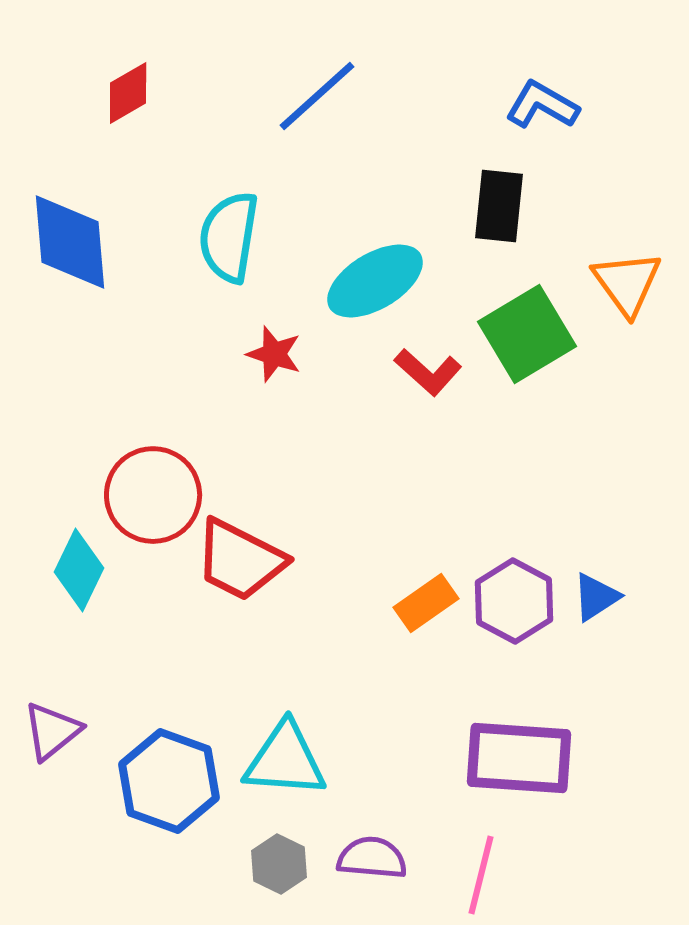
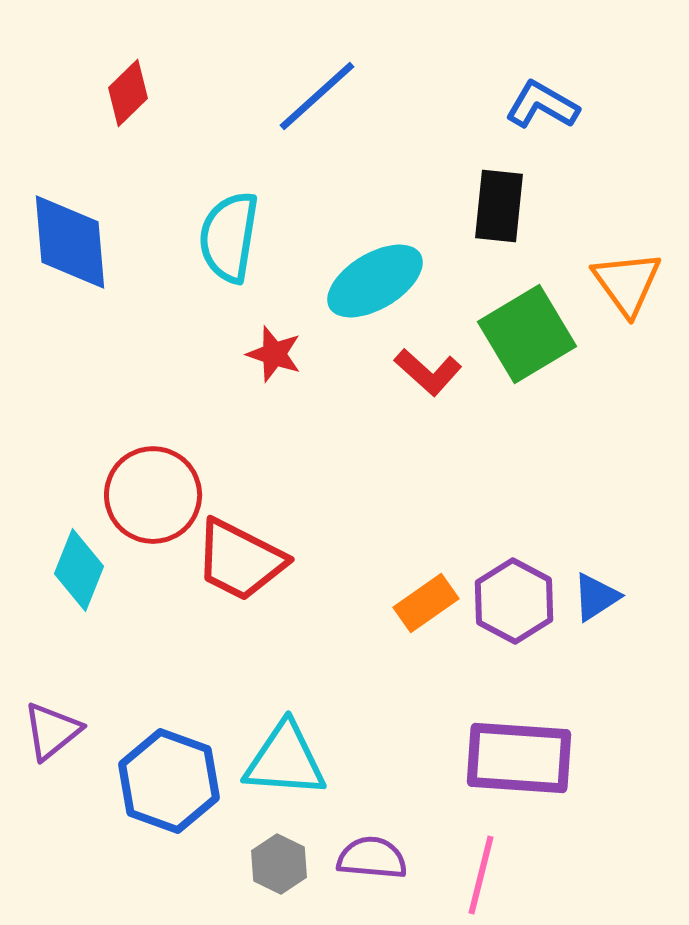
red diamond: rotated 14 degrees counterclockwise
cyan diamond: rotated 4 degrees counterclockwise
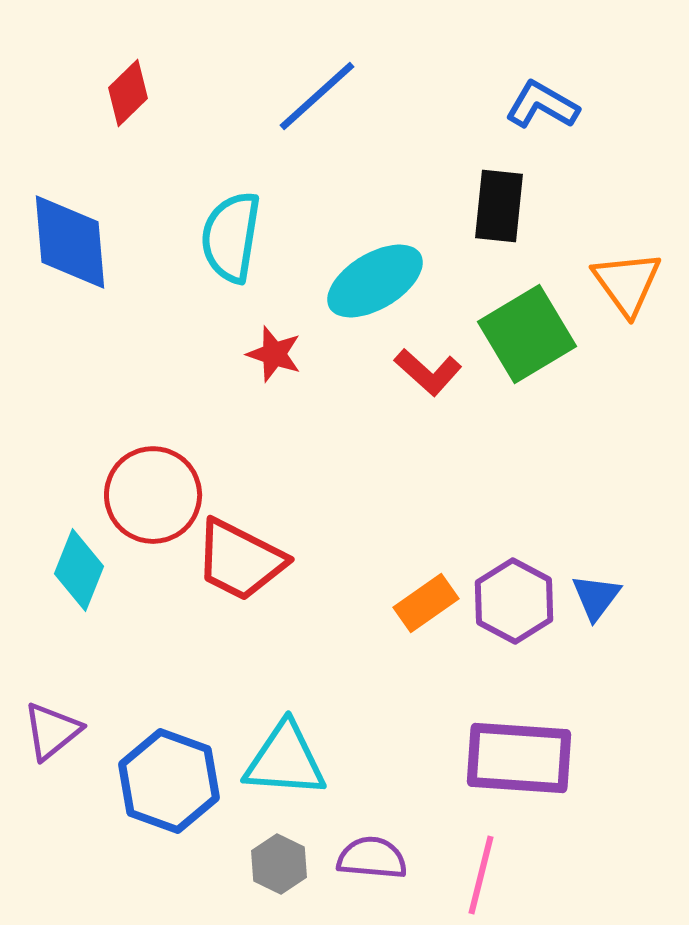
cyan semicircle: moved 2 px right
blue triangle: rotated 20 degrees counterclockwise
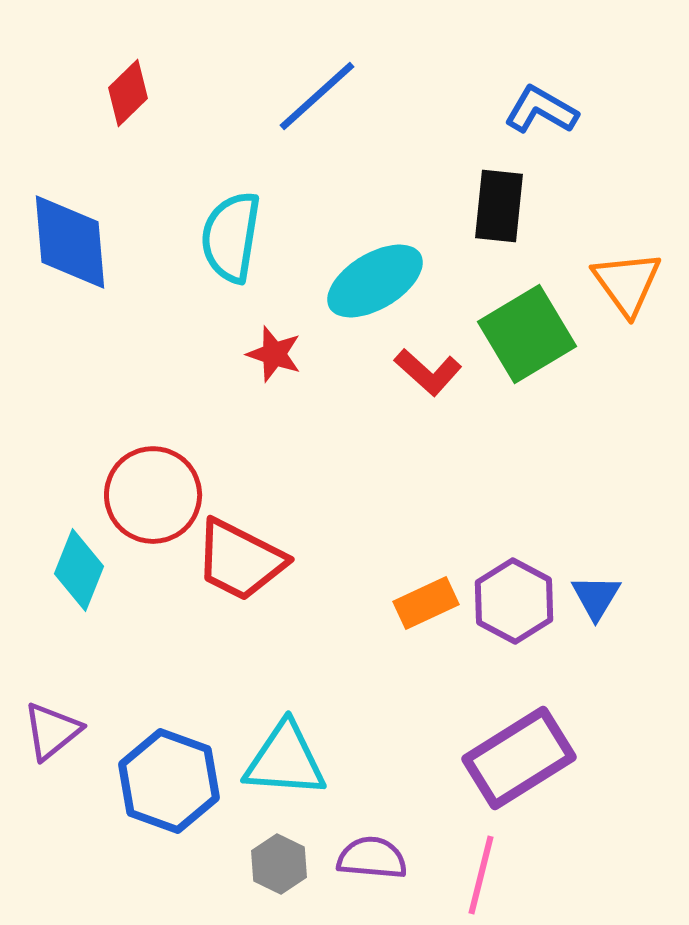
blue L-shape: moved 1 px left, 5 px down
blue triangle: rotated 6 degrees counterclockwise
orange rectangle: rotated 10 degrees clockwise
purple rectangle: rotated 36 degrees counterclockwise
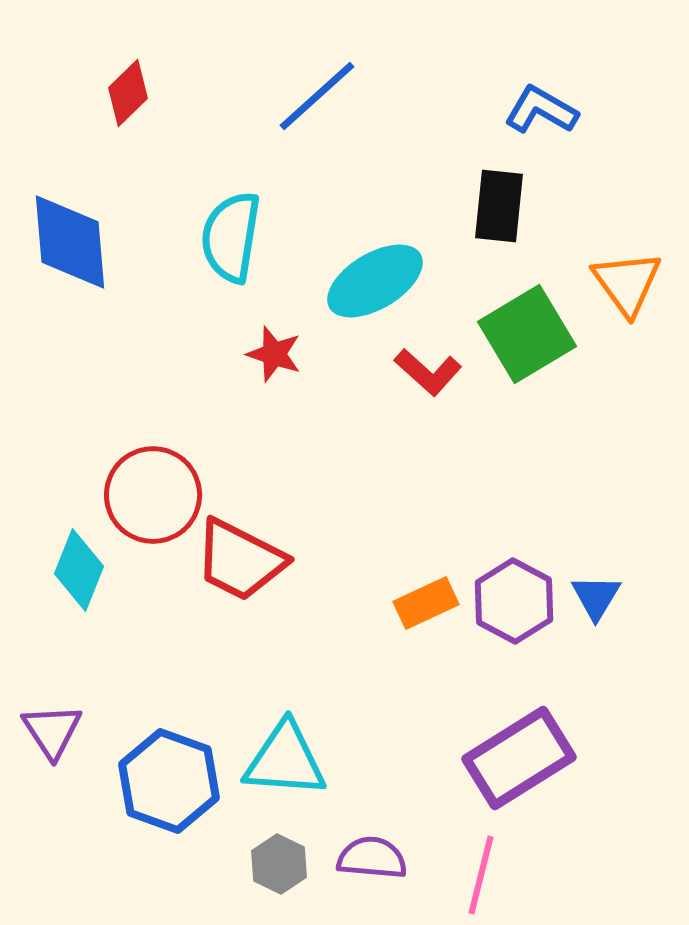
purple triangle: rotated 24 degrees counterclockwise
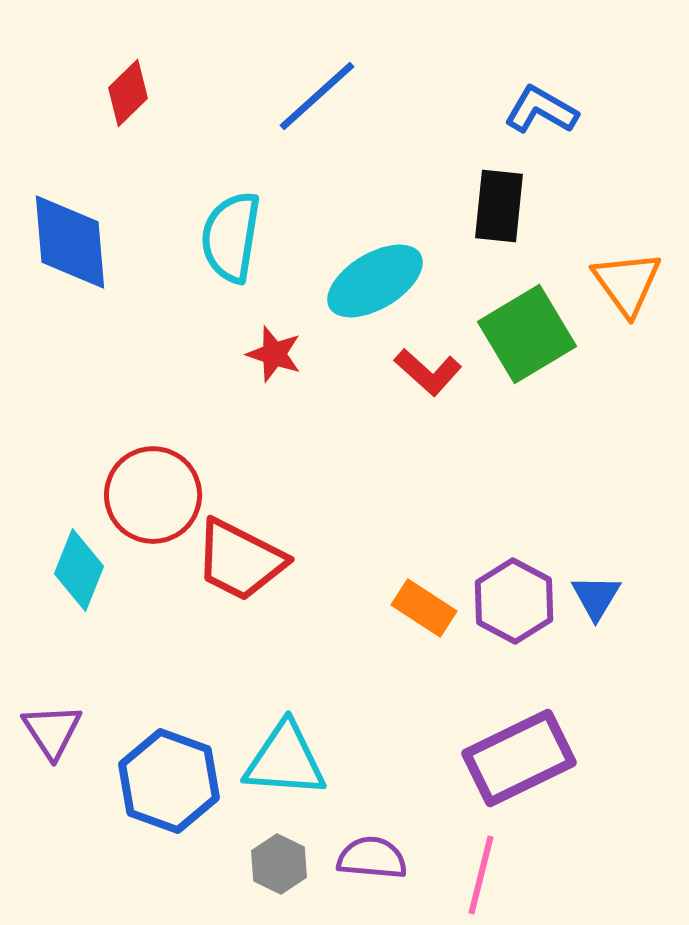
orange rectangle: moved 2 px left, 5 px down; rotated 58 degrees clockwise
purple rectangle: rotated 6 degrees clockwise
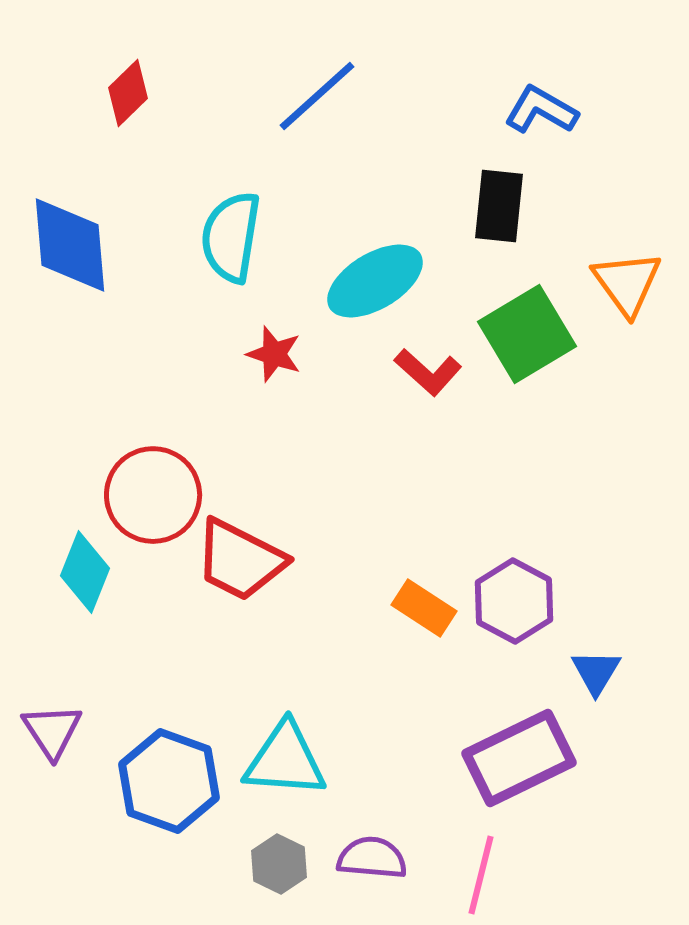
blue diamond: moved 3 px down
cyan diamond: moved 6 px right, 2 px down
blue triangle: moved 75 px down
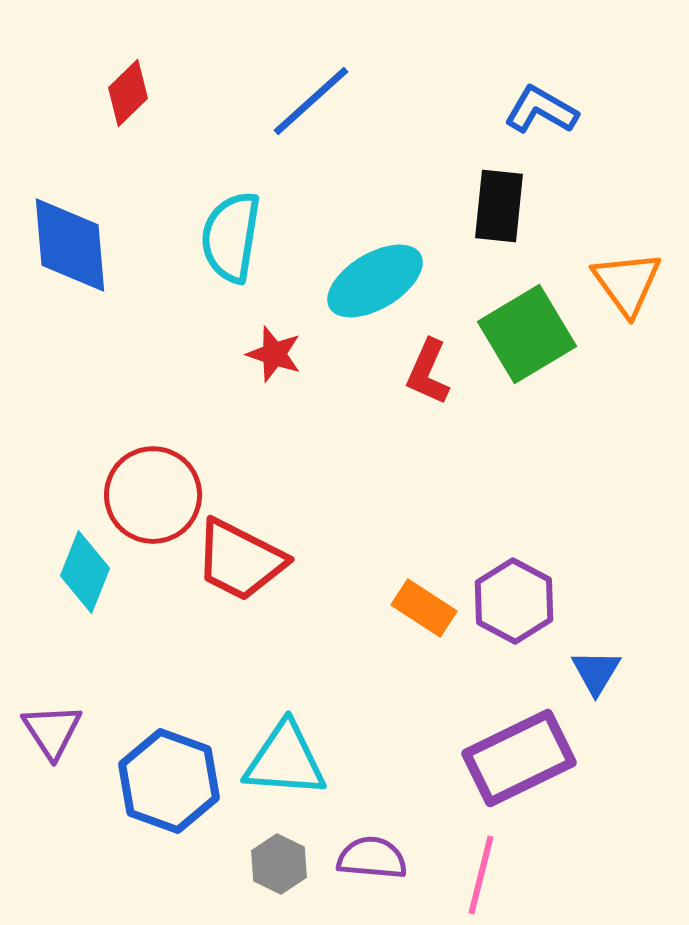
blue line: moved 6 px left, 5 px down
red L-shape: rotated 72 degrees clockwise
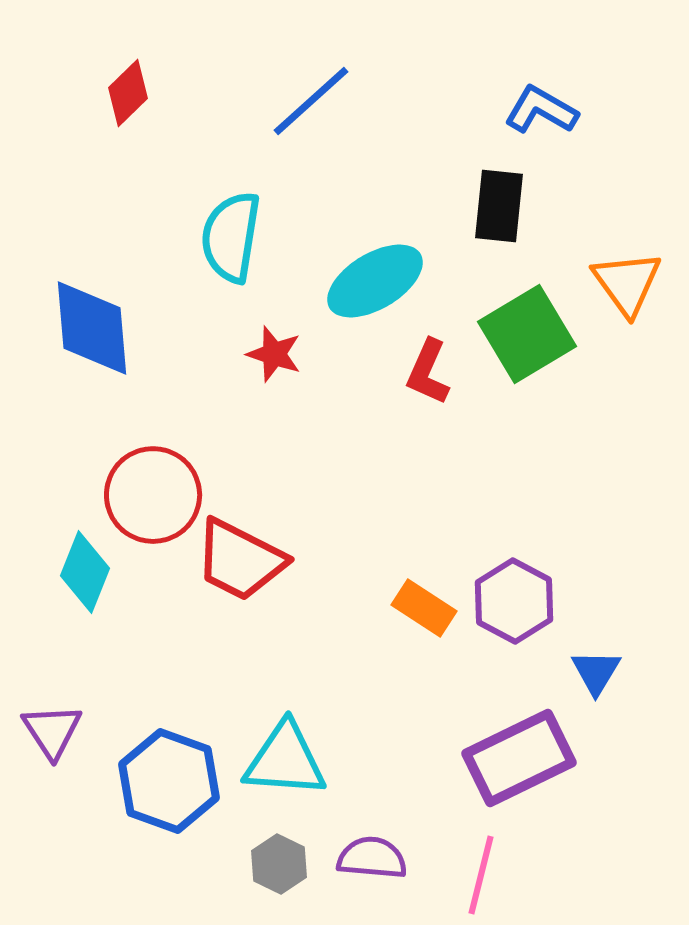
blue diamond: moved 22 px right, 83 px down
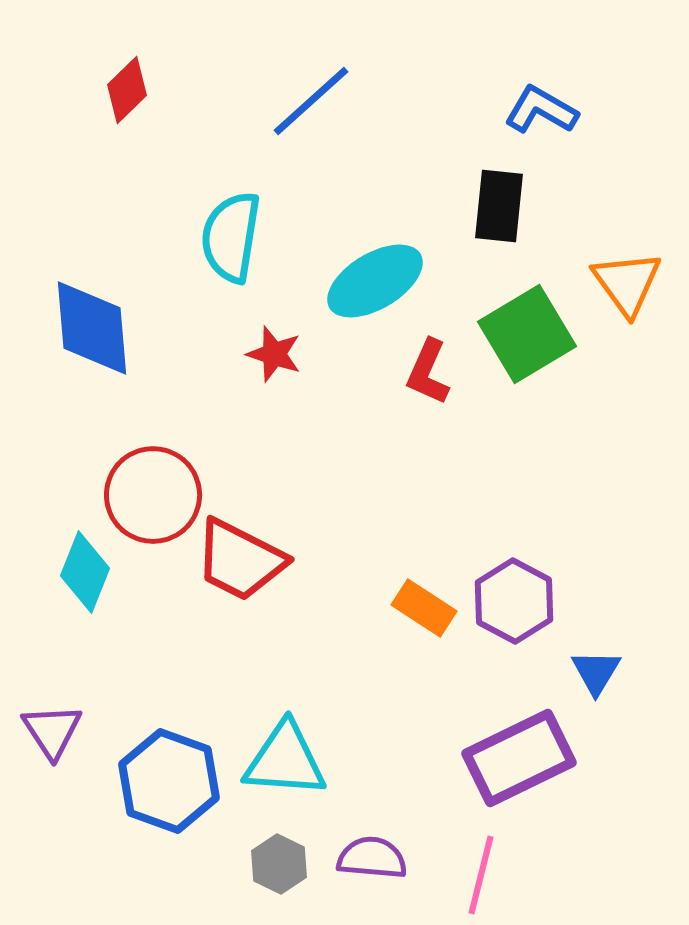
red diamond: moved 1 px left, 3 px up
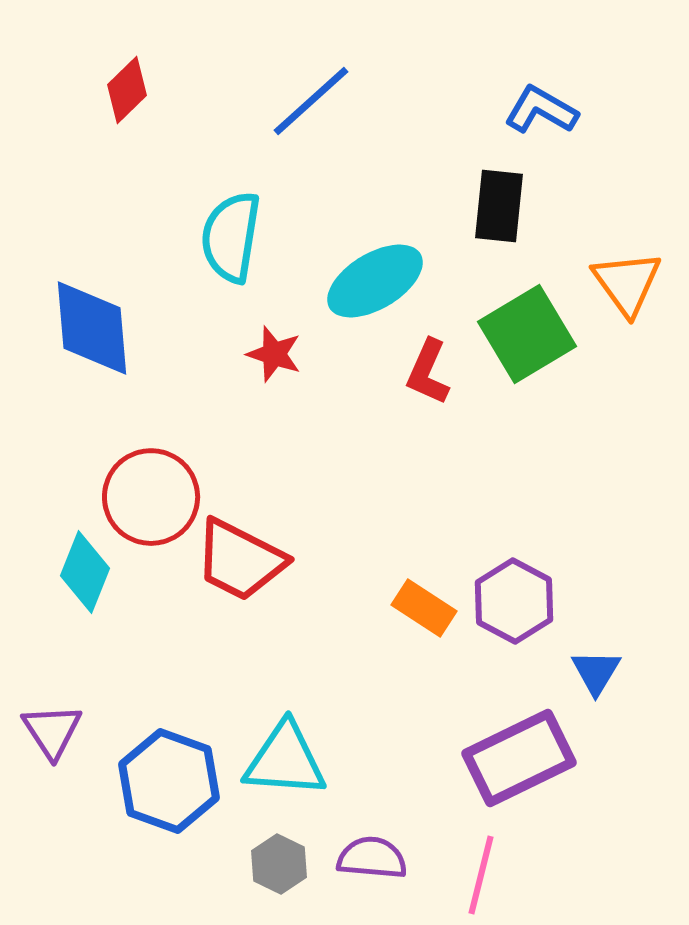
red circle: moved 2 px left, 2 px down
